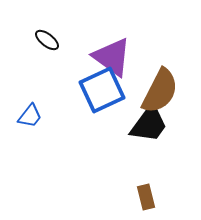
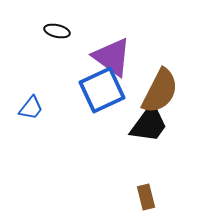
black ellipse: moved 10 px right, 9 px up; rotated 25 degrees counterclockwise
blue trapezoid: moved 1 px right, 8 px up
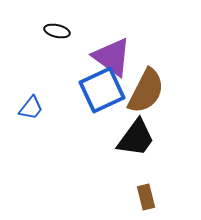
brown semicircle: moved 14 px left
black trapezoid: moved 13 px left, 14 px down
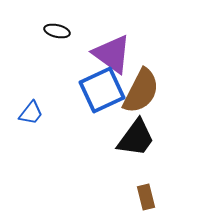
purple triangle: moved 3 px up
brown semicircle: moved 5 px left
blue trapezoid: moved 5 px down
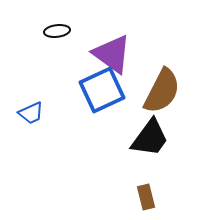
black ellipse: rotated 20 degrees counterclockwise
brown semicircle: moved 21 px right
blue trapezoid: rotated 28 degrees clockwise
black trapezoid: moved 14 px right
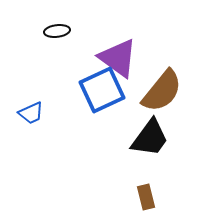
purple triangle: moved 6 px right, 4 px down
brown semicircle: rotated 12 degrees clockwise
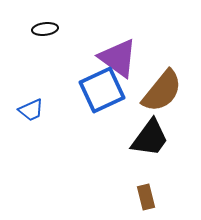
black ellipse: moved 12 px left, 2 px up
blue trapezoid: moved 3 px up
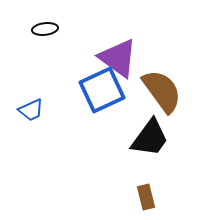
brown semicircle: rotated 75 degrees counterclockwise
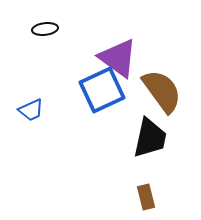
black trapezoid: rotated 24 degrees counterclockwise
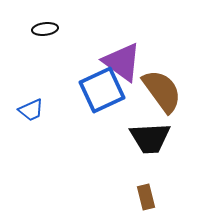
purple triangle: moved 4 px right, 4 px down
black trapezoid: rotated 75 degrees clockwise
